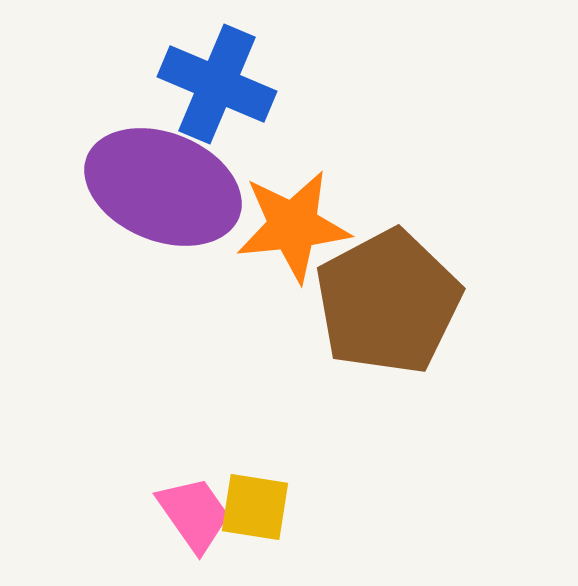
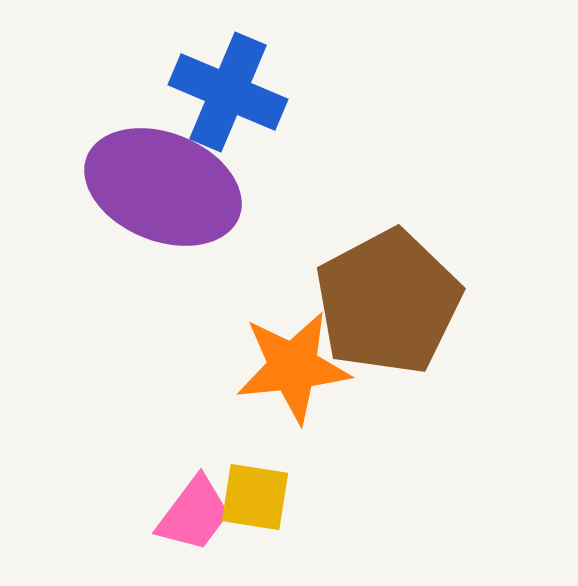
blue cross: moved 11 px right, 8 px down
orange star: moved 141 px down
yellow square: moved 10 px up
pink trapezoid: rotated 72 degrees clockwise
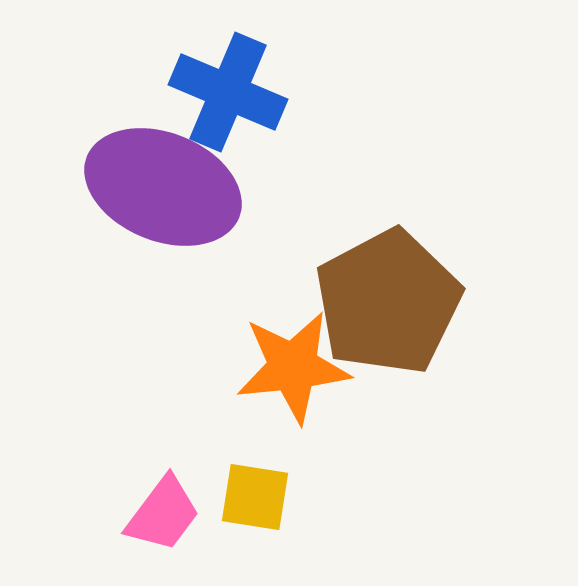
pink trapezoid: moved 31 px left
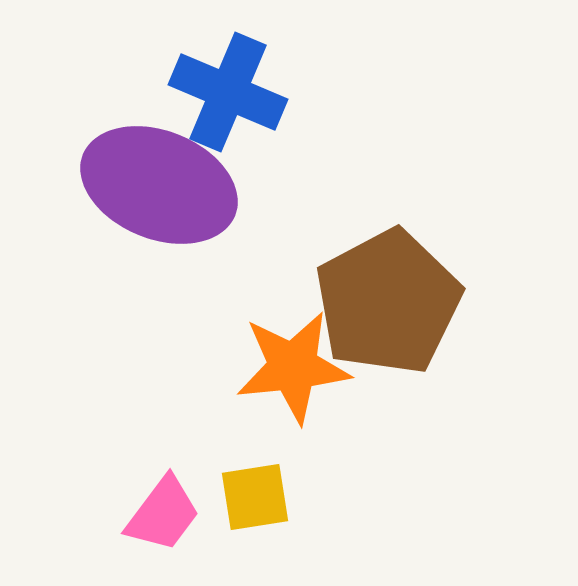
purple ellipse: moved 4 px left, 2 px up
yellow square: rotated 18 degrees counterclockwise
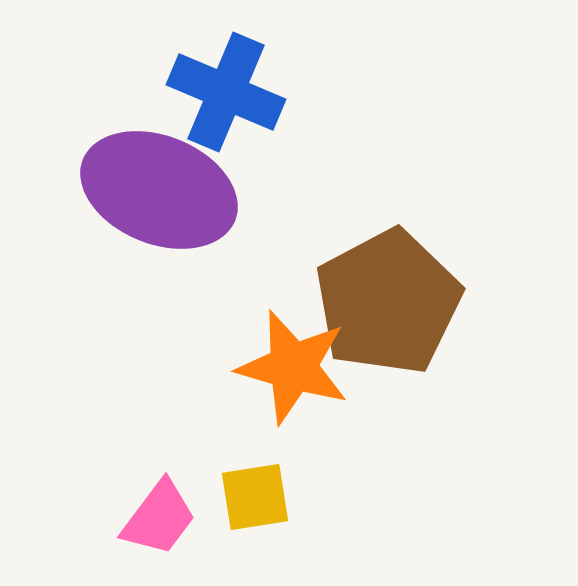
blue cross: moved 2 px left
purple ellipse: moved 5 px down
orange star: rotated 22 degrees clockwise
pink trapezoid: moved 4 px left, 4 px down
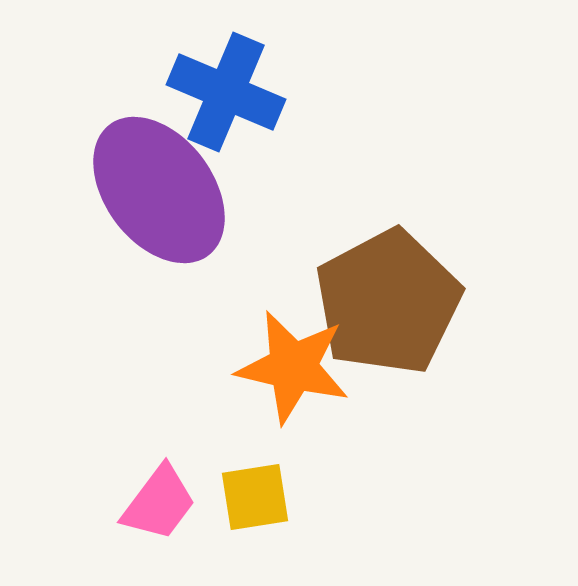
purple ellipse: rotated 31 degrees clockwise
orange star: rotated 3 degrees counterclockwise
pink trapezoid: moved 15 px up
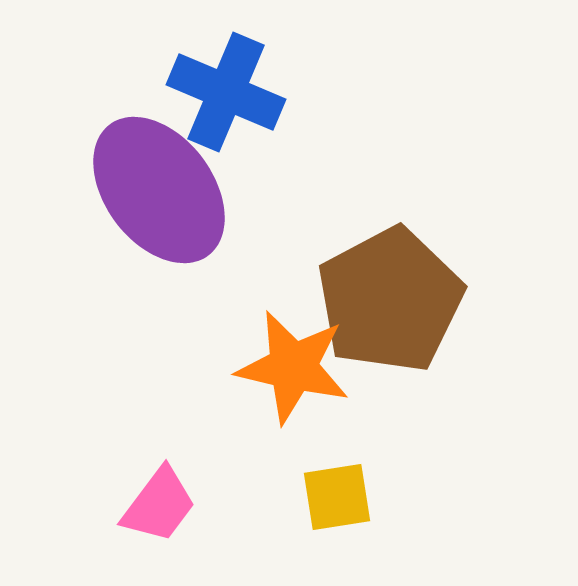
brown pentagon: moved 2 px right, 2 px up
yellow square: moved 82 px right
pink trapezoid: moved 2 px down
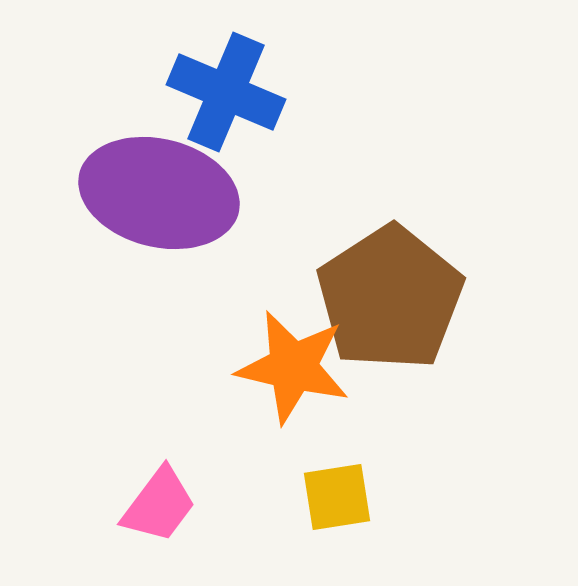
purple ellipse: moved 3 px down; rotated 39 degrees counterclockwise
brown pentagon: moved 2 px up; rotated 5 degrees counterclockwise
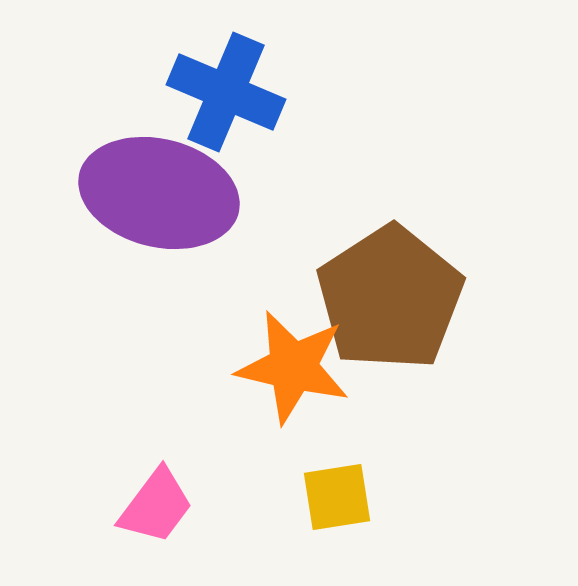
pink trapezoid: moved 3 px left, 1 px down
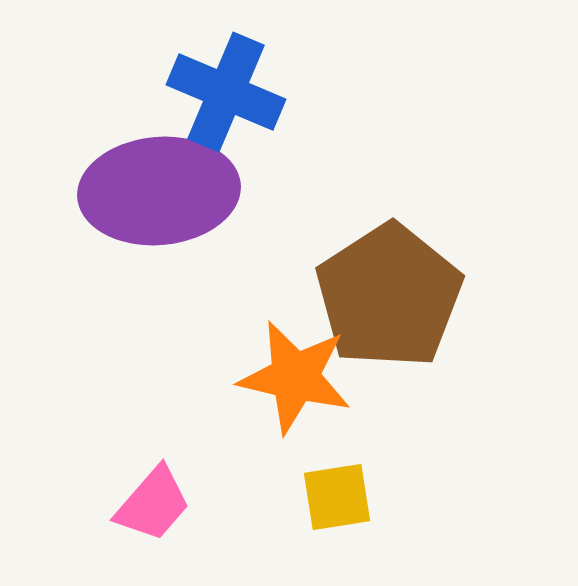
purple ellipse: moved 2 px up; rotated 19 degrees counterclockwise
brown pentagon: moved 1 px left, 2 px up
orange star: moved 2 px right, 10 px down
pink trapezoid: moved 3 px left, 2 px up; rotated 4 degrees clockwise
